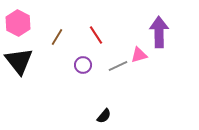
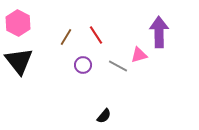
brown line: moved 9 px right
gray line: rotated 54 degrees clockwise
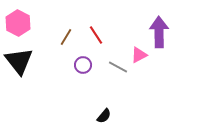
pink triangle: rotated 12 degrees counterclockwise
gray line: moved 1 px down
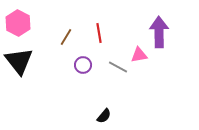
red line: moved 3 px right, 2 px up; rotated 24 degrees clockwise
pink triangle: rotated 18 degrees clockwise
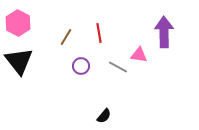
purple arrow: moved 5 px right
pink triangle: rotated 18 degrees clockwise
purple circle: moved 2 px left, 1 px down
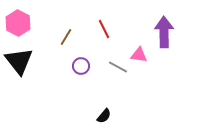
red line: moved 5 px right, 4 px up; rotated 18 degrees counterclockwise
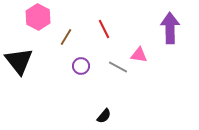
pink hexagon: moved 20 px right, 6 px up
purple arrow: moved 6 px right, 4 px up
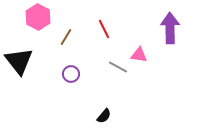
purple circle: moved 10 px left, 8 px down
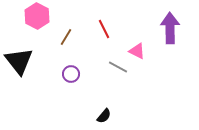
pink hexagon: moved 1 px left, 1 px up
pink triangle: moved 2 px left, 4 px up; rotated 18 degrees clockwise
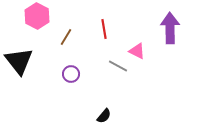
red line: rotated 18 degrees clockwise
gray line: moved 1 px up
